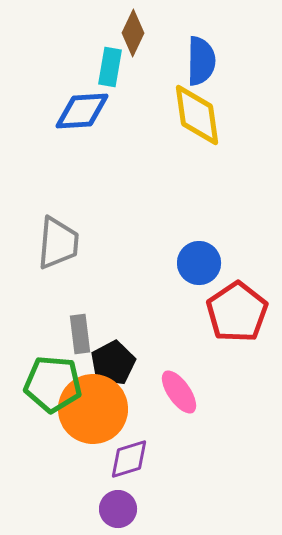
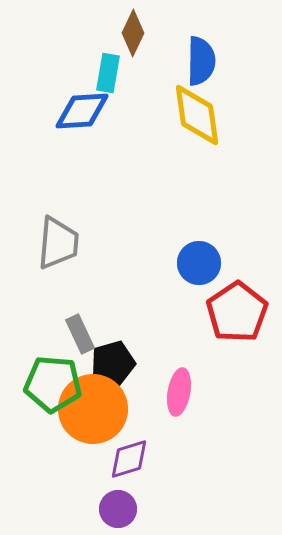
cyan rectangle: moved 2 px left, 6 px down
gray rectangle: rotated 18 degrees counterclockwise
black pentagon: rotated 12 degrees clockwise
pink ellipse: rotated 45 degrees clockwise
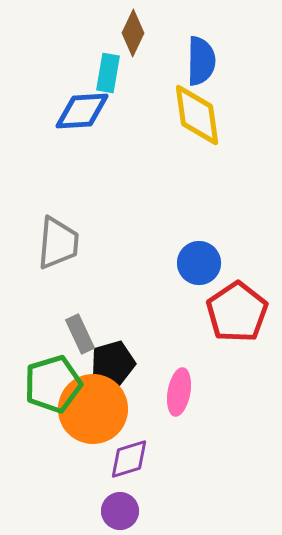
green pentagon: rotated 22 degrees counterclockwise
purple circle: moved 2 px right, 2 px down
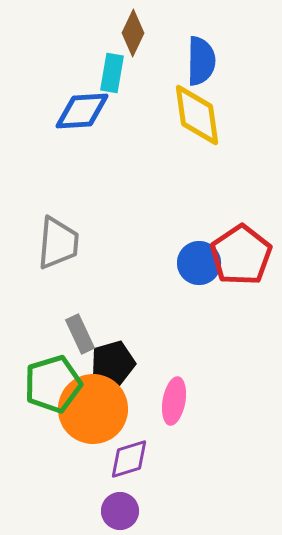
cyan rectangle: moved 4 px right
red pentagon: moved 4 px right, 57 px up
pink ellipse: moved 5 px left, 9 px down
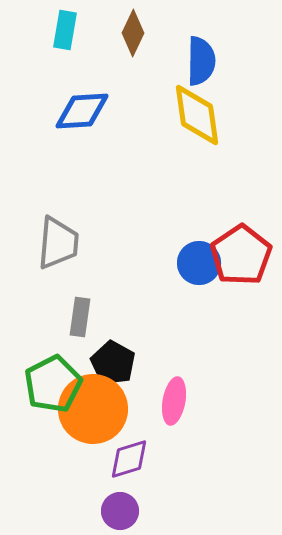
cyan rectangle: moved 47 px left, 43 px up
gray rectangle: moved 17 px up; rotated 33 degrees clockwise
black pentagon: rotated 27 degrees counterclockwise
green pentagon: rotated 10 degrees counterclockwise
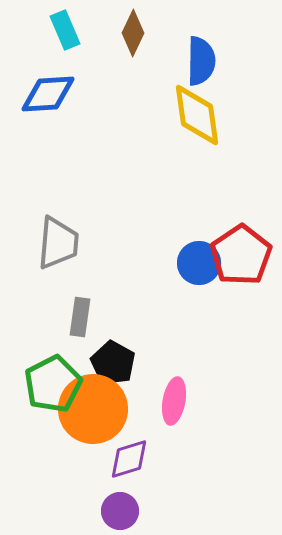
cyan rectangle: rotated 33 degrees counterclockwise
blue diamond: moved 34 px left, 17 px up
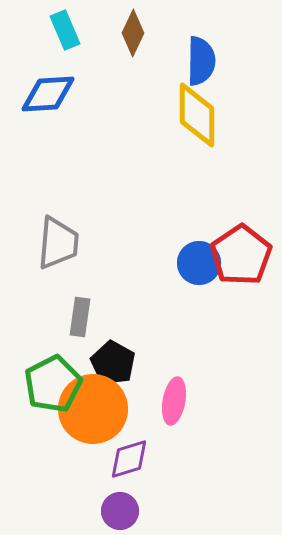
yellow diamond: rotated 8 degrees clockwise
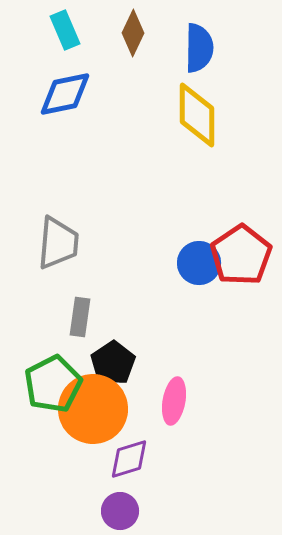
blue semicircle: moved 2 px left, 13 px up
blue diamond: moved 17 px right; rotated 8 degrees counterclockwise
black pentagon: rotated 9 degrees clockwise
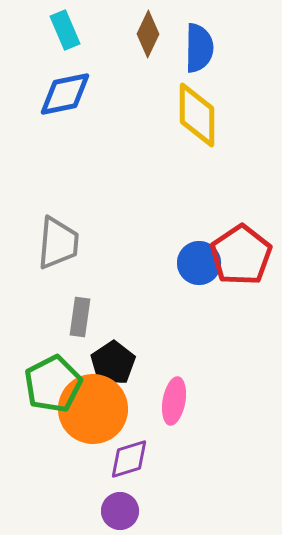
brown diamond: moved 15 px right, 1 px down
